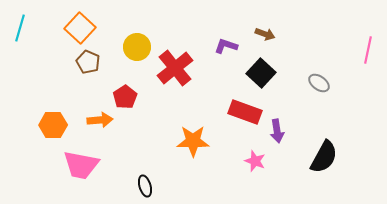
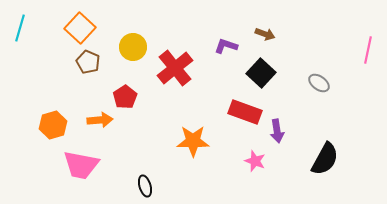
yellow circle: moved 4 px left
orange hexagon: rotated 16 degrees counterclockwise
black semicircle: moved 1 px right, 2 px down
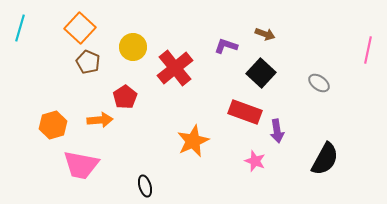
orange star: rotated 24 degrees counterclockwise
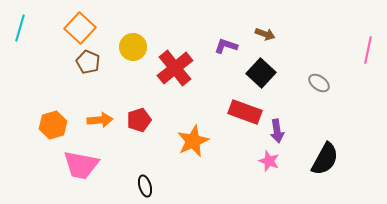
red pentagon: moved 14 px right, 23 px down; rotated 15 degrees clockwise
pink star: moved 14 px right
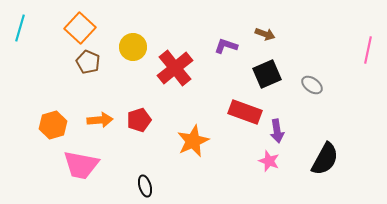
black square: moved 6 px right, 1 px down; rotated 24 degrees clockwise
gray ellipse: moved 7 px left, 2 px down
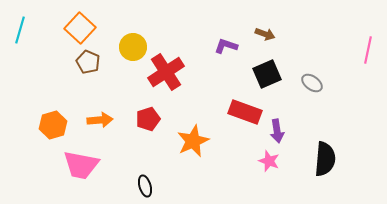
cyan line: moved 2 px down
red cross: moved 9 px left, 4 px down; rotated 6 degrees clockwise
gray ellipse: moved 2 px up
red pentagon: moved 9 px right, 1 px up
black semicircle: rotated 24 degrees counterclockwise
